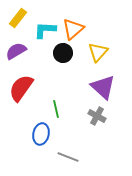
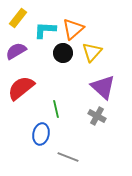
yellow triangle: moved 6 px left
red semicircle: rotated 16 degrees clockwise
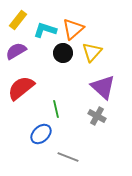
yellow rectangle: moved 2 px down
cyan L-shape: rotated 15 degrees clockwise
blue ellipse: rotated 35 degrees clockwise
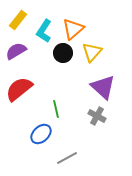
cyan L-shape: moved 1 px left, 1 px down; rotated 75 degrees counterclockwise
red semicircle: moved 2 px left, 1 px down
gray line: moved 1 px left, 1 px down; rotated 50 degrees counterclockwise
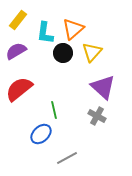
cyan L-shape: moved 1 px right, 2 px down; rotated 25 degrees counterclockwise
green line: moved 2 px left, 1 px down
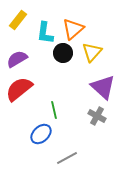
purple semicircle: moved 1 px right, 8 px down
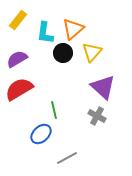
red semicircle: rotated 8 degrees clockwise
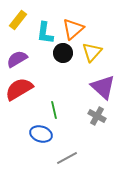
blue ellipse: rotated 60 degrees clockwise
